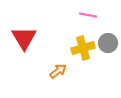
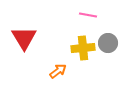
yellow cross: rotated 10 degrees clockwise
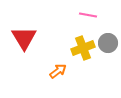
yellow cross: rotated 15 degrees counterclockwise
